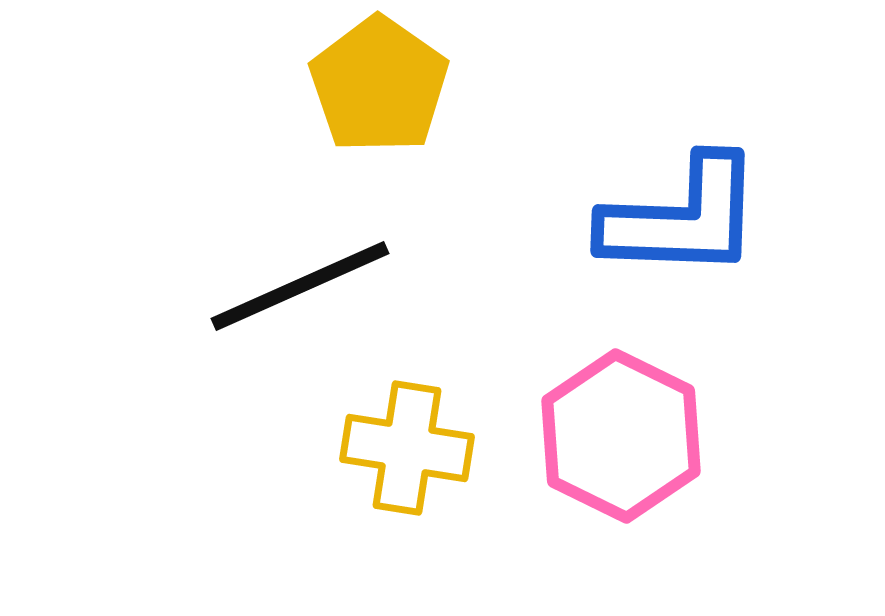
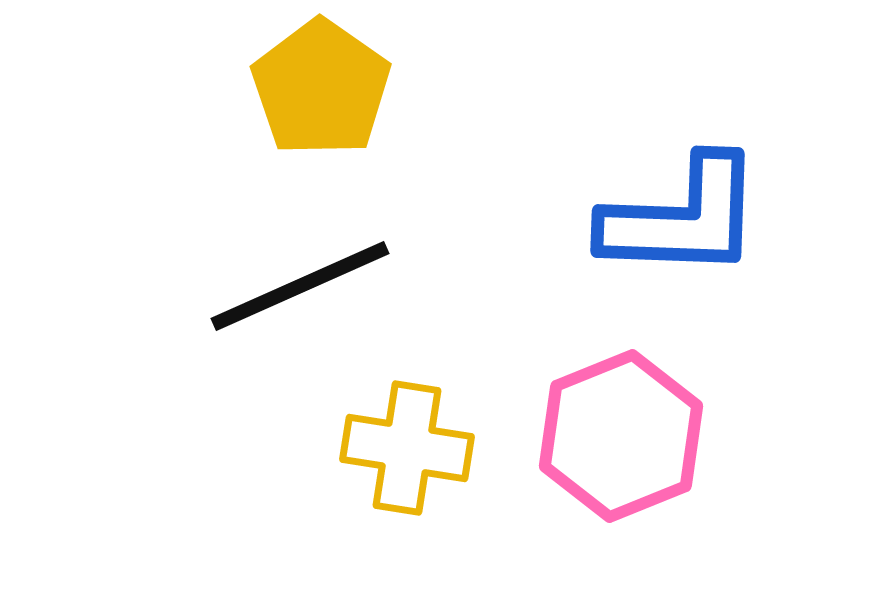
yellow pentagon: moved 58 px left, 3 px down
pink hexagon: rotated 12 degrees clockwise
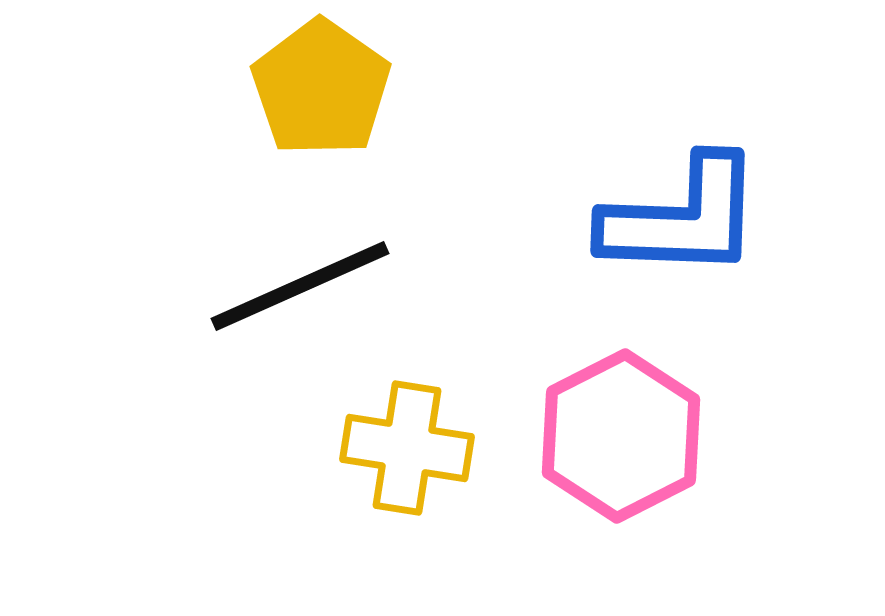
pink hexagon: rotated 5 degrees counterclockwise
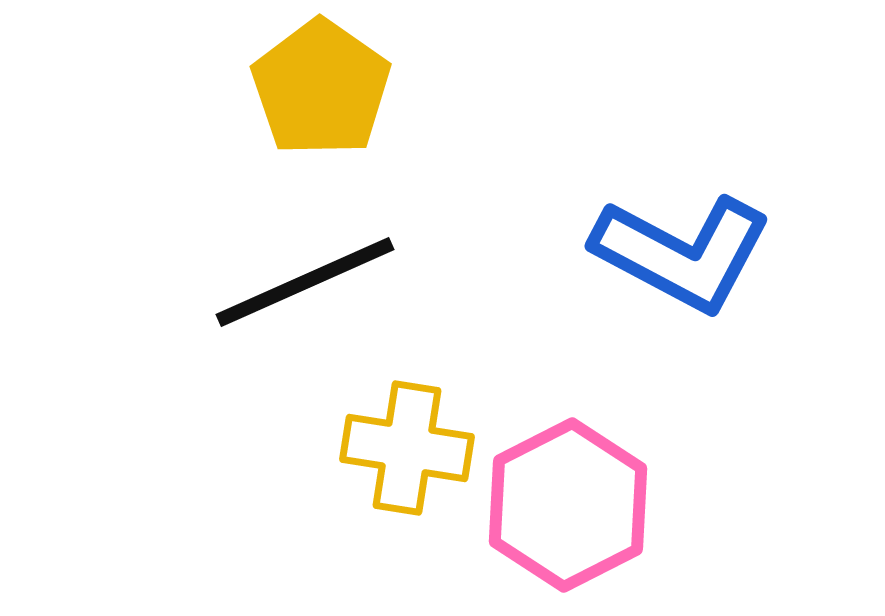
blue L-shape: moved 35 px down; rotated 26 degrees clockwise
black line: moved 5 px right, 4 px up
pink hexagon: moved 53 px left, 69 px down
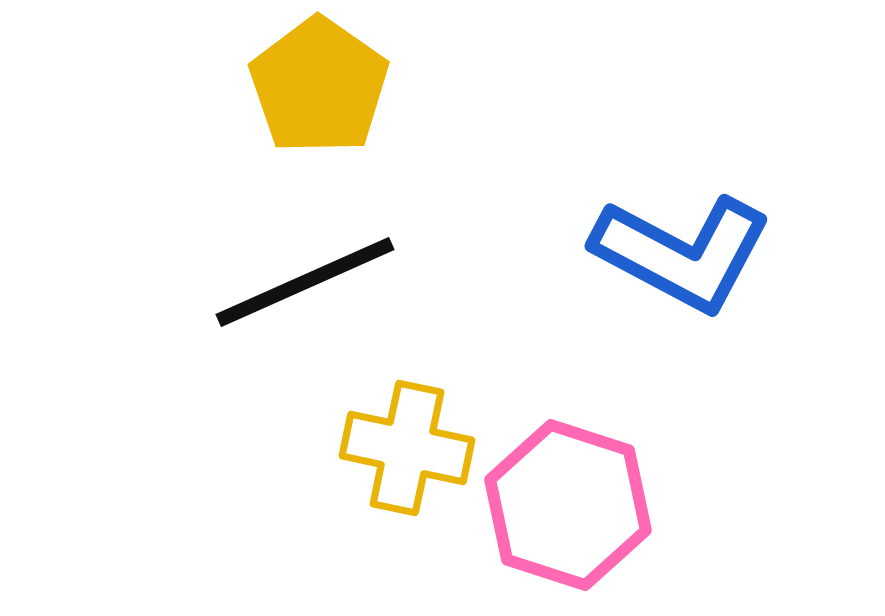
yellow pentagon: moved 2 px left, 2 px up
yellow cross: rotated 3 degrees clockwise
pink hexagon: rotated 15 degrees counterclockwise
